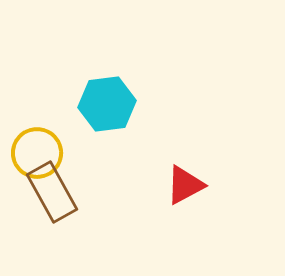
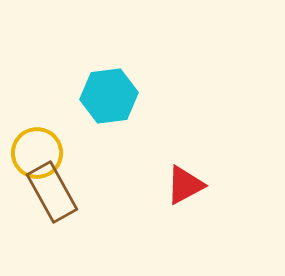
cyan hexagon: moved 2 px right, 8 px up
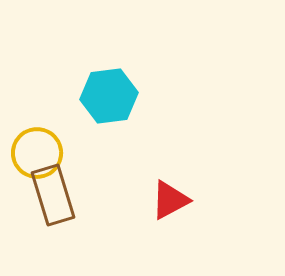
red triangle: moved 15 px left, 15 px down
brown rectangle: moved 1 px right, 3 px down; rotated 12 degrees clockwise
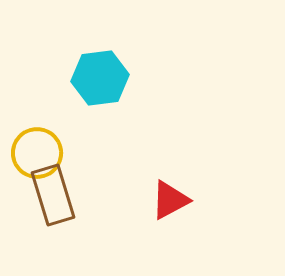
cyan hexagon: moved 9 px left, 18 px up
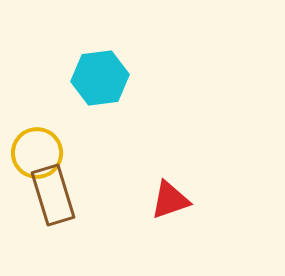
red triangle: rotated 9 degrees clockwise
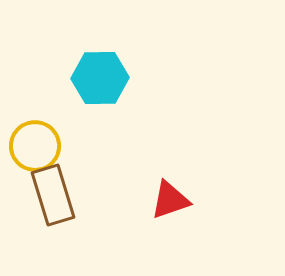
cyan hexagon: rotated 6 degrees clockwise
yellow circle: moved 2 px left, 7 px up
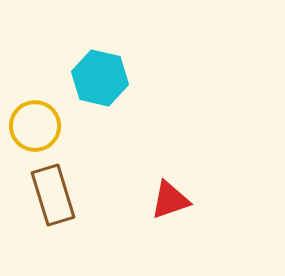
cyan hexagon: rotated 14 degrees clockwise
yellow circle: moved 20 px up
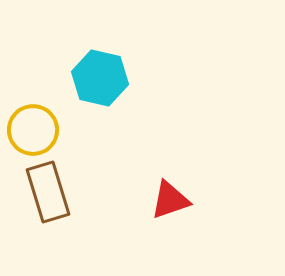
yellow circle: moved 2 px left, 4 px down
brown rectangle: moved 5 px left, 3 px up
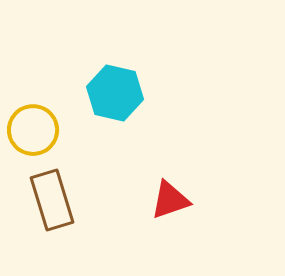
cyan hexagon: moved 15 px right, 15 px down
brown rectangle: moved 4 px right, 8 px down
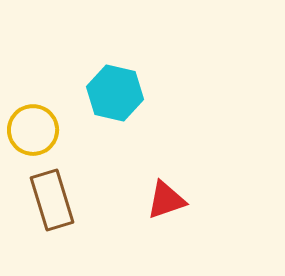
red triangle: moved 4 px left
